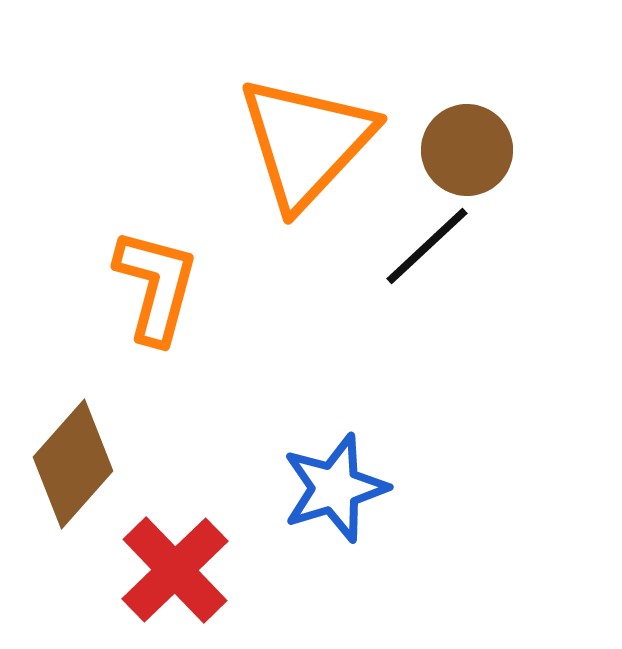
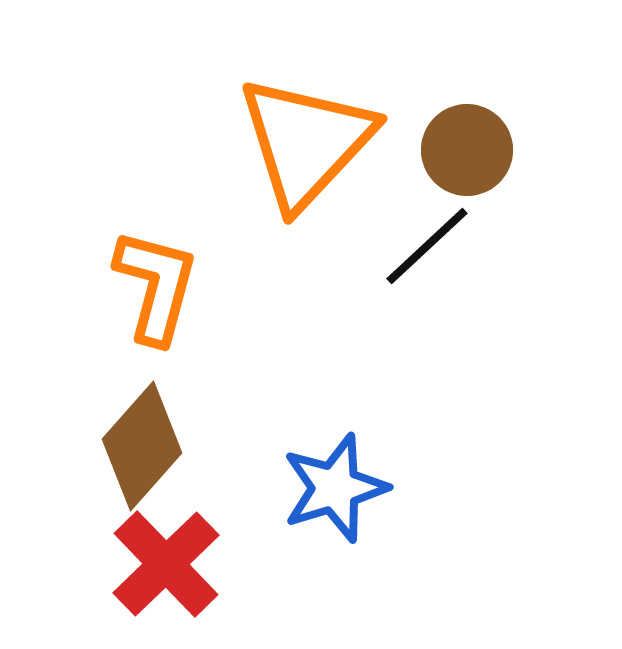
brown diamond: moved 69 px right, 18 px up
red cross: moved 9 px left, 6 px up
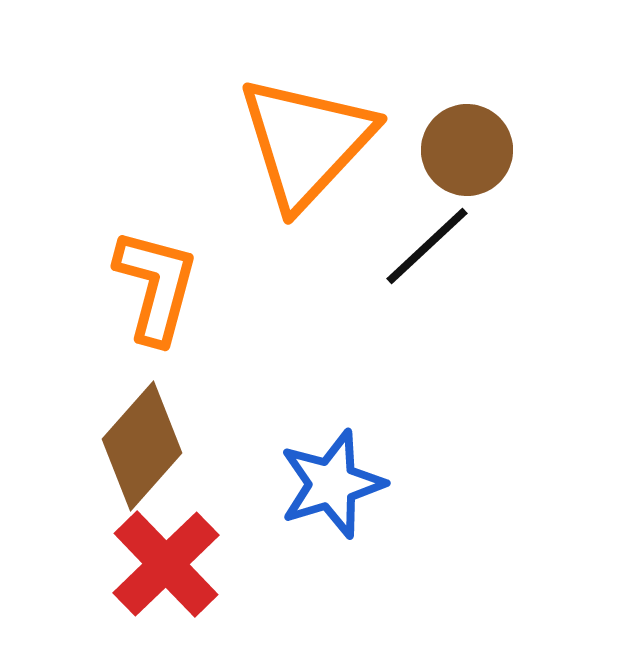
blue star: moved 3 px left, 4 px up
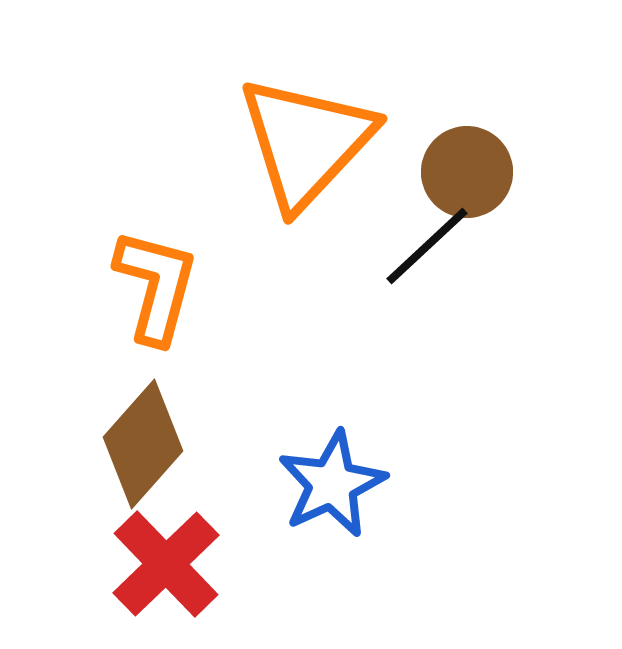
brown circle: moved 22 px down
brown diamond: moved 1 px right, 2 px up
blue star: rotated 8 degrees counterclockwise
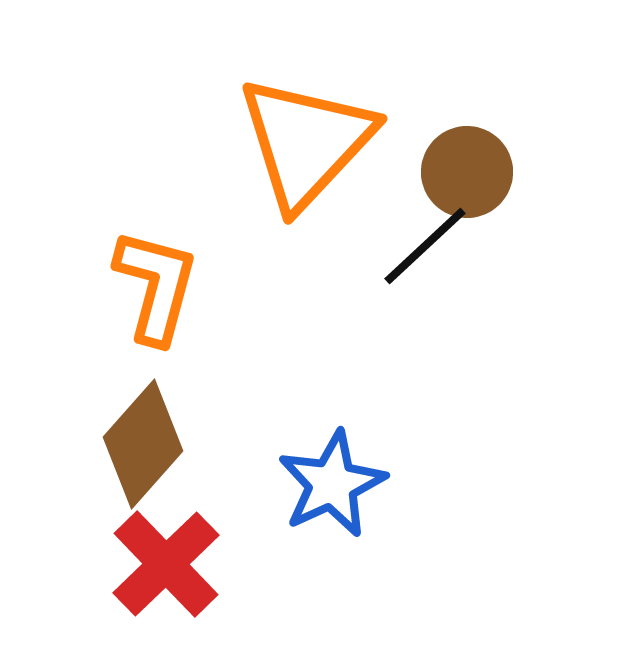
black line: moved 2 px left
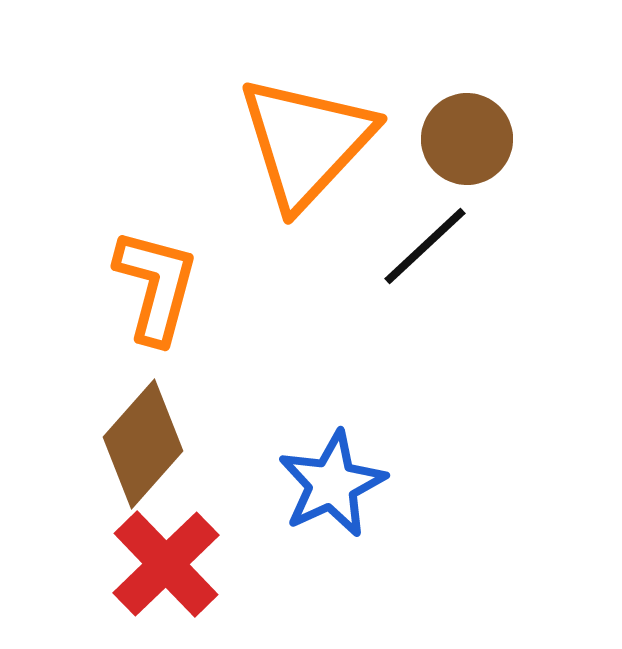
brown circle: moved 33 px up
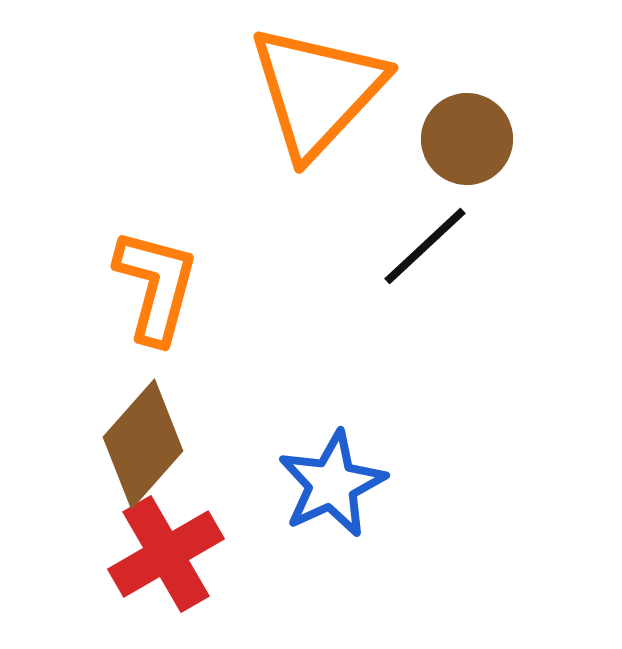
orange triangle: moved 11 px right, 51 px up
red cross: moved 10 px up; rotated 14 degrees clockwise
